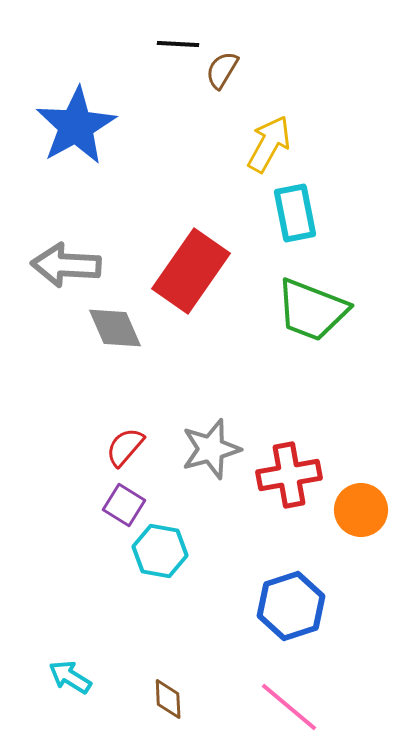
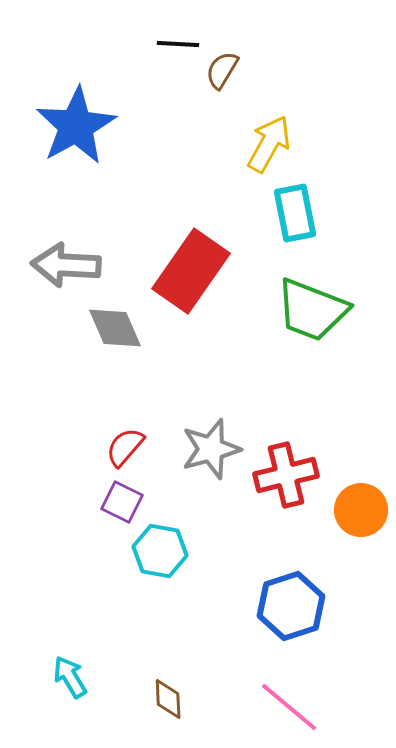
red cross: moved 3 px left; rotated 4 degrees counterclockwise
purple square: moved 2 px left, 3 px up; rotated 6 degrees counterclockwise
cyan arrow: rotated 27 degrees clockwise
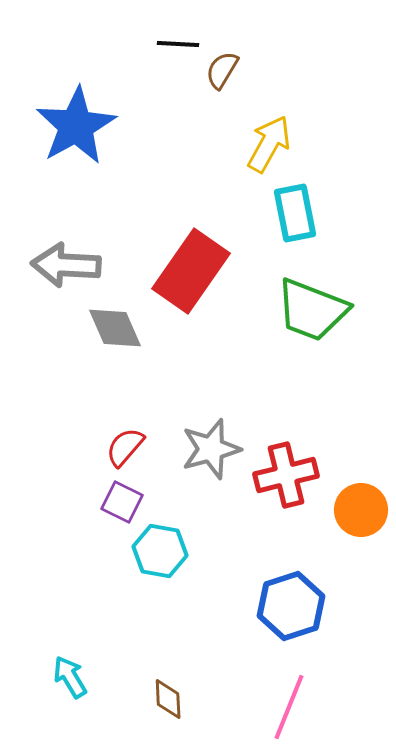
pink line: rotated 72 degrees clockwise
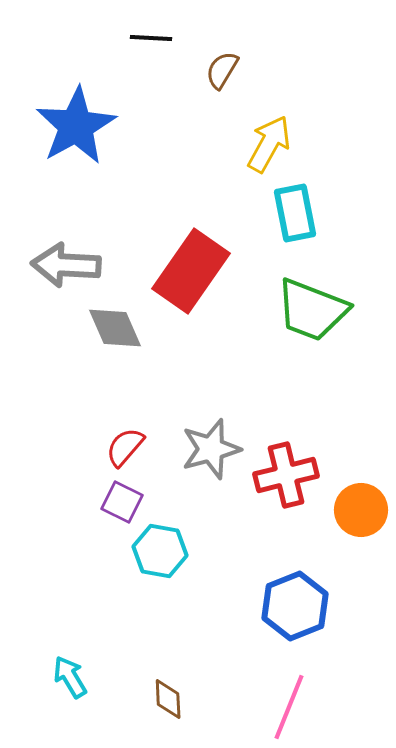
black line: moved 27 px left, 6 px up
blue hexagon: moved 4 px right; rotated 4 degrees counterclockwise
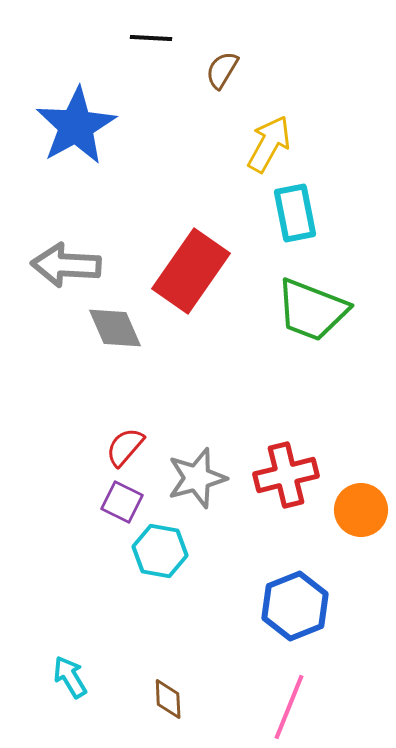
gray star: moved 14 px left, 29 px down
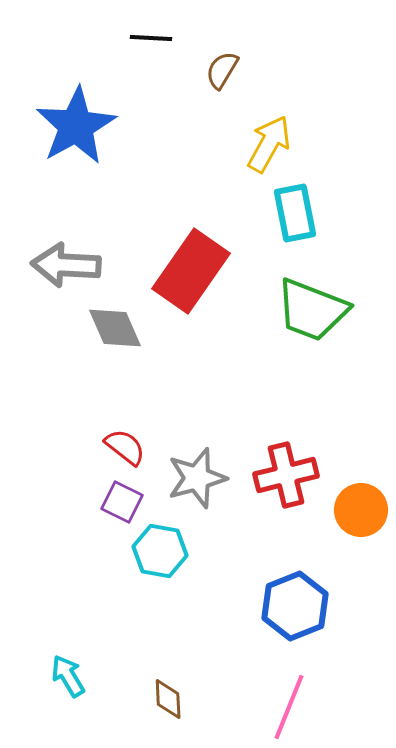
red semicircle: rotated 87 degrees clockwise
cyan arrow: moved 2 px left, 1 px up
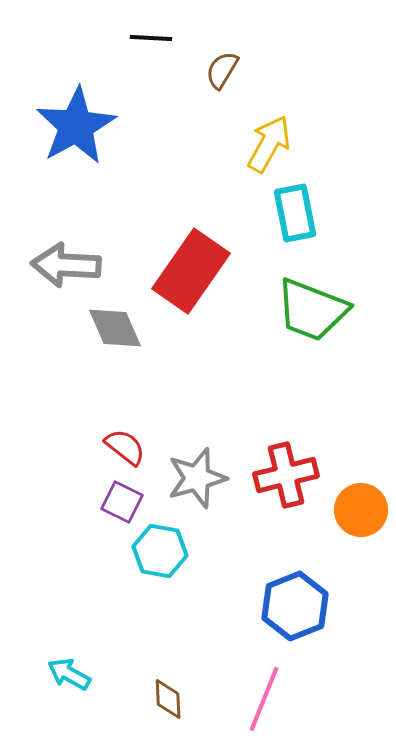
cyan arrow: moved 1 px right, 2 px up; rotated 30 degrees counterclockwise
pink line: moved 25 px left, 8 px up
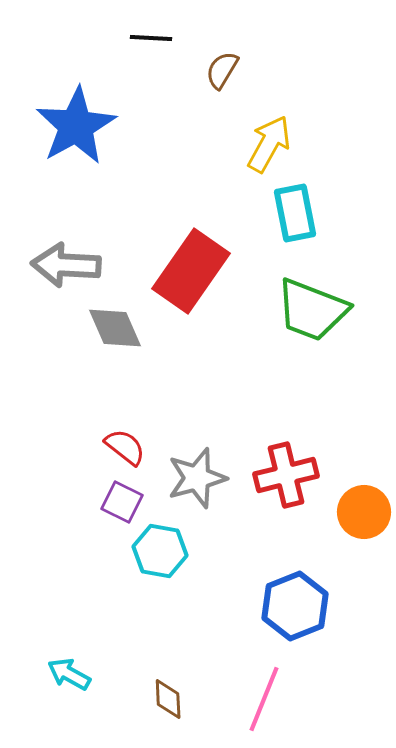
orange circle: moved 3 px right, 2 px down
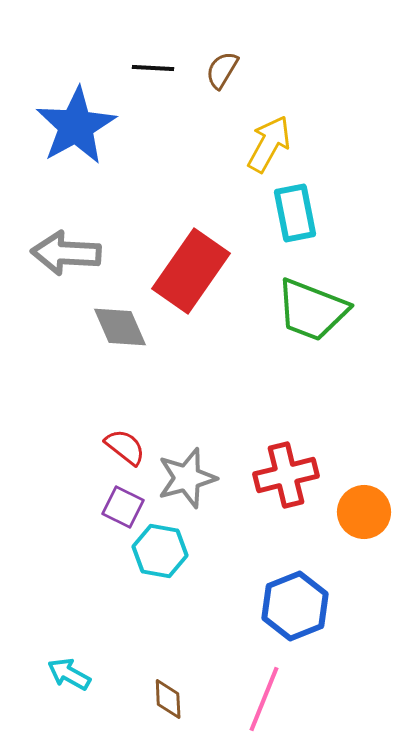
black line: moved 2 px right, 30 px down
gray arrow: moved 12 px up
gray diamond: moved 5 px right, 1 px up
gray star: moved 10 px left
purple square: moved 1 px right, 5 px down
